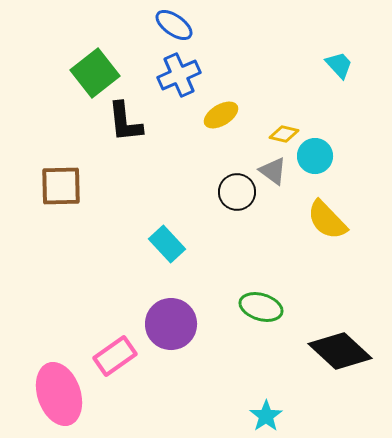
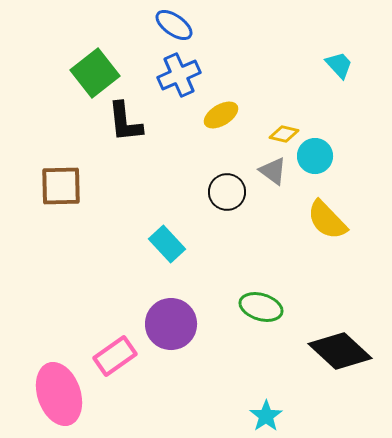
black circle: moved 10 px left
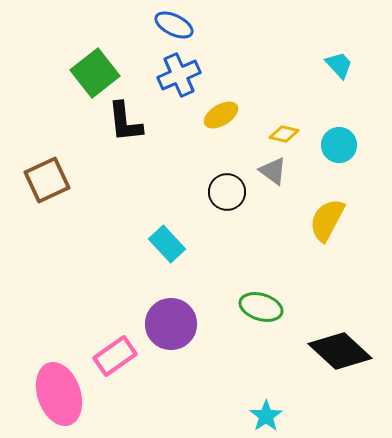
blue ellipse: rotated 9 degrees counterclockwise
cyan circle: moved 24 px right, 11 px up
brown square: moved 14 px left, 6 px up; rotated 24 degrees counterclockwise
yellow semicircle: rotated 72 degrees clockwise
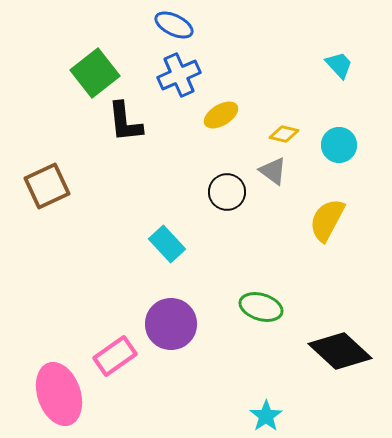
brown square: moved 6 px down
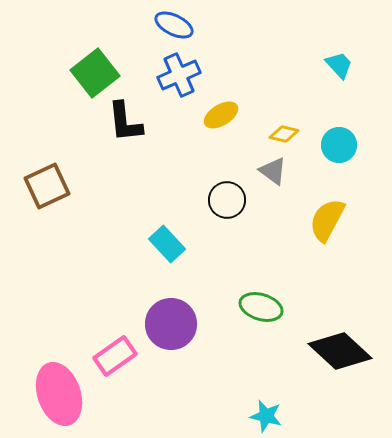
black circle: moved 8 px down
cyan star: rotated 24 degrees counterclockwise
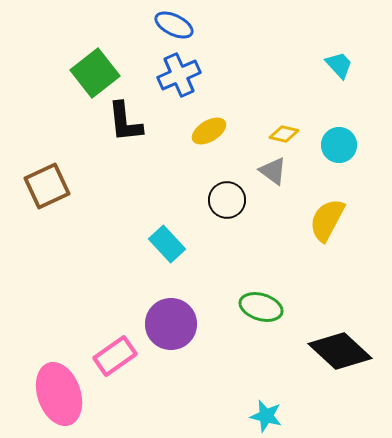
yellow ellipse: moved 12 px left, 16 px down
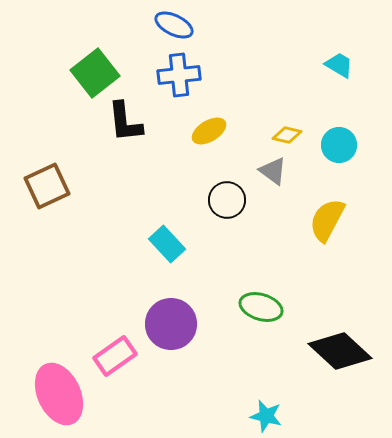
cyan trapezoid: rotated 16 degrees counterclockwise
blue cross: rotated 18 degrees clockwise
yellow diamond: moved 3 px right, 1 px down
pink ellipse: rotated 6 degrees counterclockwise
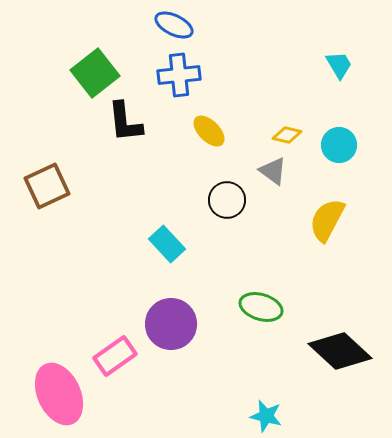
cyan trapezoid: rotated 28 degrees clockwise
yellow ellipse: rotated 76 degrees clockwise
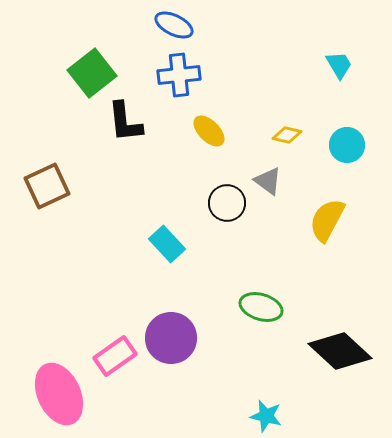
green square: moved 3 px left
cyan circle: moved 8 px right
gray triangle: moved 5 px left, 10 px down
black circle: moved 3 px down
purple circle: moved 14 px down
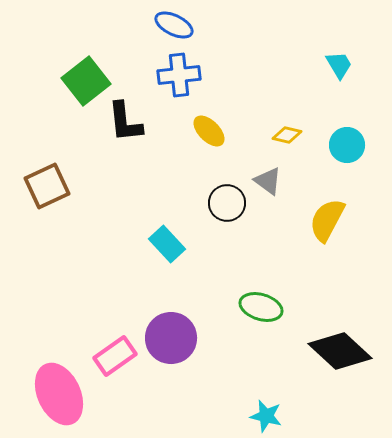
green square: moved 6 px left, 8 px down
